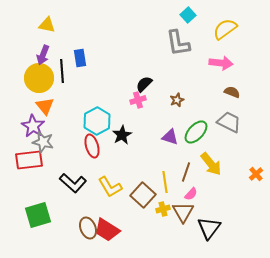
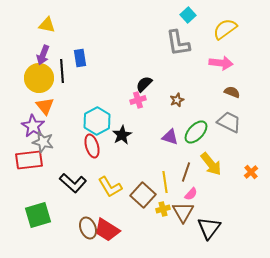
orange cross: moved 5 px left, 2 px up
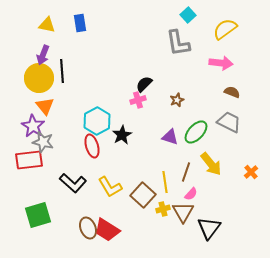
blue rectangle: moved 35 px up
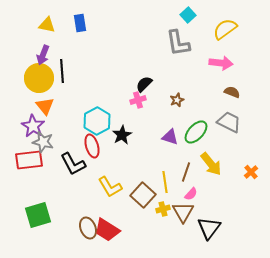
black L-shape: moved 19 px up; rotated 20 degrees clockwise
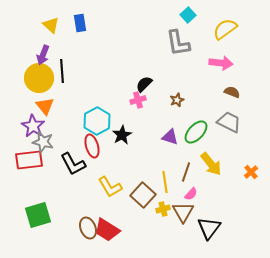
yellow triangle: moved 4 px right; rotated 30 degrees clockwise
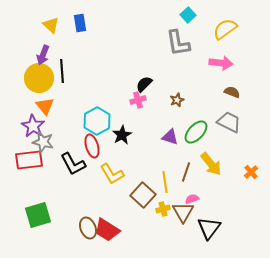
yellow L-shape: moved 2 px right, 13 px up
pink semicircle: moved 1 px right, 5 px down; rotated 152 degrees counterclockwise
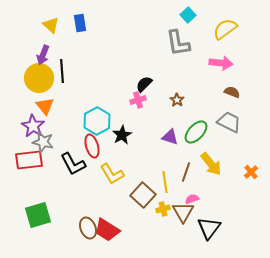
brown star: rotated 16 degrees counterclockwise
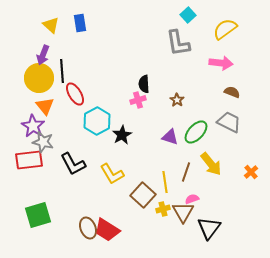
black semicircle: rotated 48 degrees counterclockwise
red ellipse: moved 17 px left, 52 px up; rotated 15 degrees counterclockwise
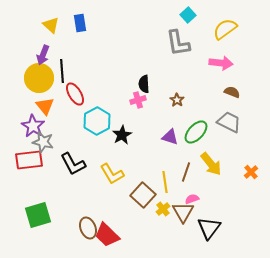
yellow cross: rotated 24 degrees counterclockwise
red trapezoid: moved 5 px down; rotated 12 degrees clockwise
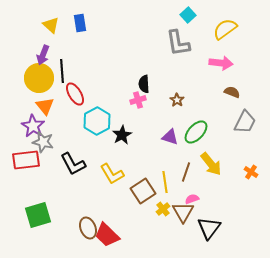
gray trapezoid: moved 16 px right; rotated 90 degrees clockwise
red rectangle: moved 3 px left
orange cross: rotated 16 degrees counterclockwise
brown square: moved 4 px up; rotated 15 degrees clockwise
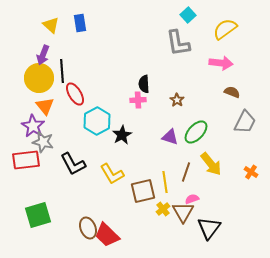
pink cross: rotated 14 degrees clockwise
brown square: rotated 20 degrees clockwise
